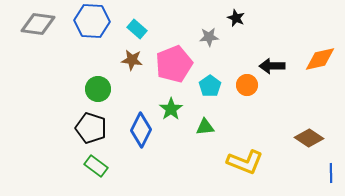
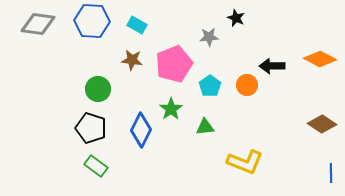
cyan rectangle: moved 4 px up; rotated 12 degrees counterclockwise
orange diamond: rotated 40 degrees clockwise
brown diamond: moved 13 px right, 14 px up
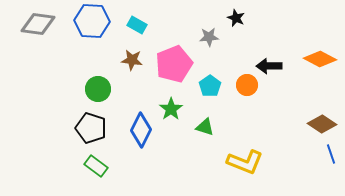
black arrow: moved 3 px left
green triangle: rotated 24 degrees clockwise
blue line: moved 19 px up; rotated 18 degrees counterclockwise
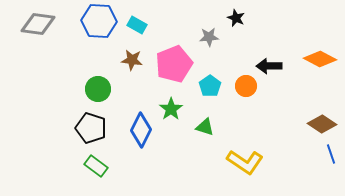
blue hexagon: moved 7 px right
orange circle: moved 1 px left, 1 px down
yellow L-shape: rotated 12 degrees clockwise
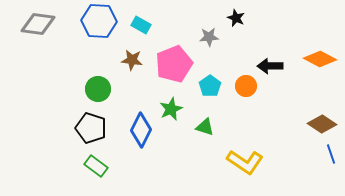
cyan rectangle: moved 4 px right
black arrow: moved 1 px right
green star: rotated 10 degrees clockwise
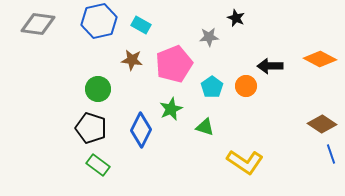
blue hexagon: rotated 16 degrees counterclockwise
cyan pentagon: moved 2 px right, 1 px down
green rectangle: moved 2 px right, 1 px up
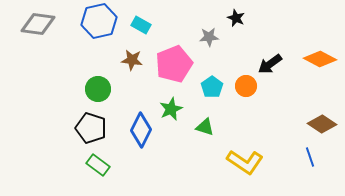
black arrow: moved 2 px up; rotated 35 degrees counterclockwise
blue line: moved 21 px left, 3 px down
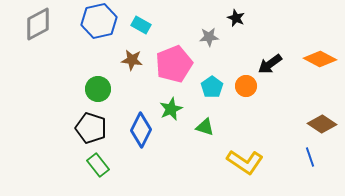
gray diamond: rotated 36 degrees counterclockwise
green rectangle: rotated 15 degrees clockwise
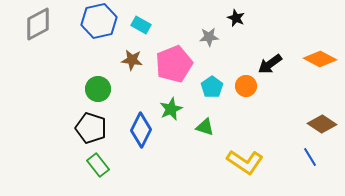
blue line: rotated 12 degrees counterclockwise
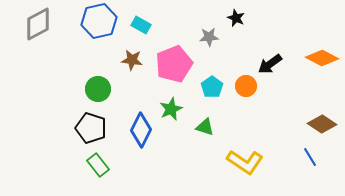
orange diamond: moved 2 px right, 1 px up
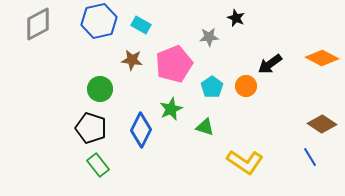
green circle: moved 2 px right
